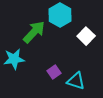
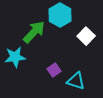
cyan star: moved 1 px right, 2 px up
purple square: moved 2 px up
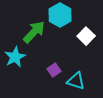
cyan star: rotated 20 degrees counterclockwise
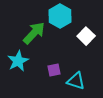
cyan hexagon: moved 1 px down
green arrow: moved 1 px down
cyan star: moved 3 px right, 4 px down
purple square: rotated 24 degrees clockwise
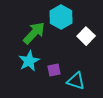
cyan hexagon: moved 1 px right, 1 px down
cyan star: moved 11 px right
